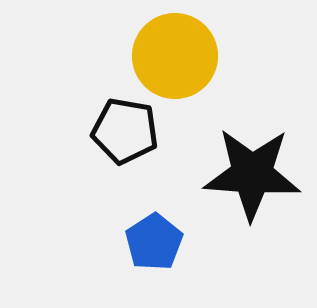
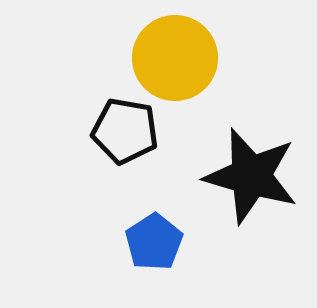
yellow circle: moved 2 px down
black star: moved 1 px left, 2 px down; rotated 12 degrees clockwise
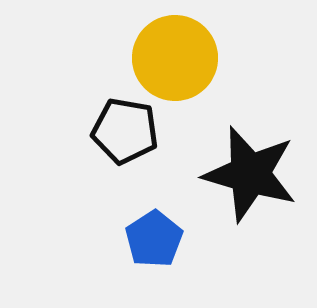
black star: moved 1 px left, 2 px up
blue pentagon: moved 3 px up
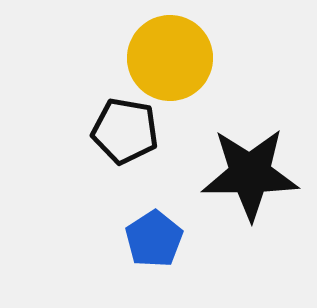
yellow circle: moved 5 px left
black star: rotated 16 degrees counterclockwise
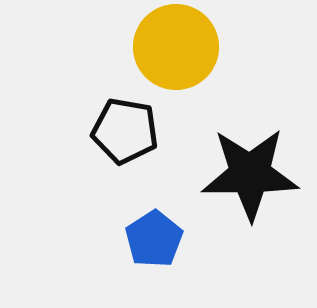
yellow circle: moved 6 px right, 11 px up
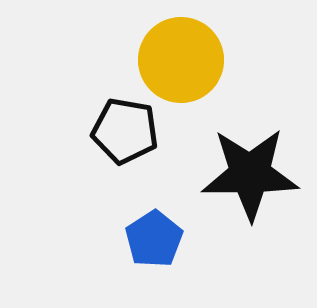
yellow circle: moved 5 px right, 13 px down
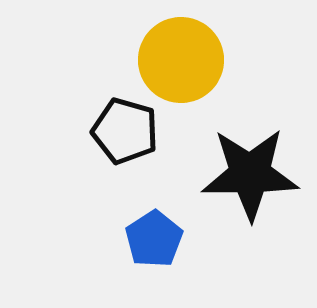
black pentagon: rotated 6 degrees clockwise
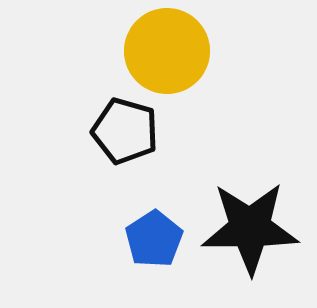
yellow circle: moved 14 px left, 9 px up
black star: moved 54 px down
